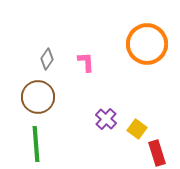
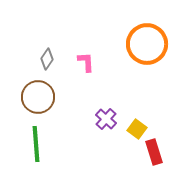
red rectangle: moved 3 px left, 1 px up
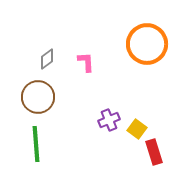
gray diamond: rotated 20 degrees clockwise
purple cross: moved 3 px right, 1 px down; rotated 25 degrees clockwise
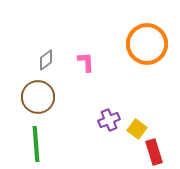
gray diamond: moved 1 px left, 1 px down
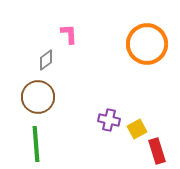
pink L-shape: moved 17 px left, 28 px up
purple cross: rotated 35 degrees clockwise
yellow square: rotated 24 degrees clockwise
red rectangle: moved 3 px right, 1 px up
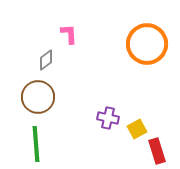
purple cross: moved 1 px left, 2 px up
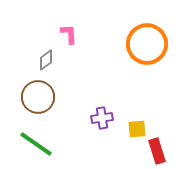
purple cross: moved 6 px left; rotated 20 degrees counterclockwise
yellow square: rotated 24 degrees clockwise
green line: rotated 51 degrees counterclockwise
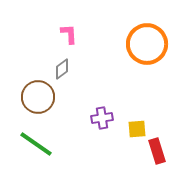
gray diamond: moved 16 px right, 9 px down
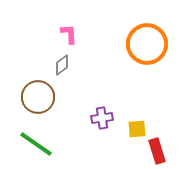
gray diamond: moved 4 px up
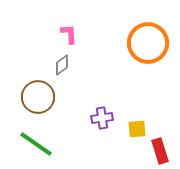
orange circle: moved 1 px right, 1 px up
red rectangle: moved 3 px right
